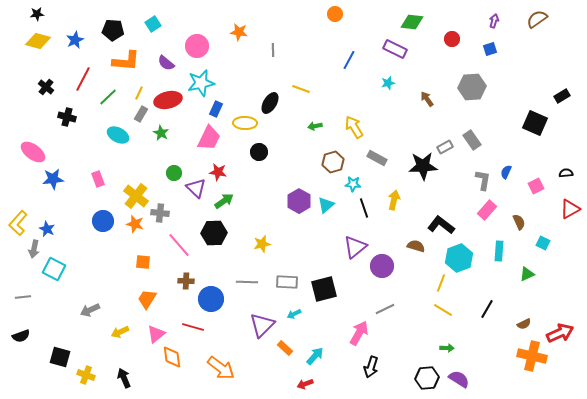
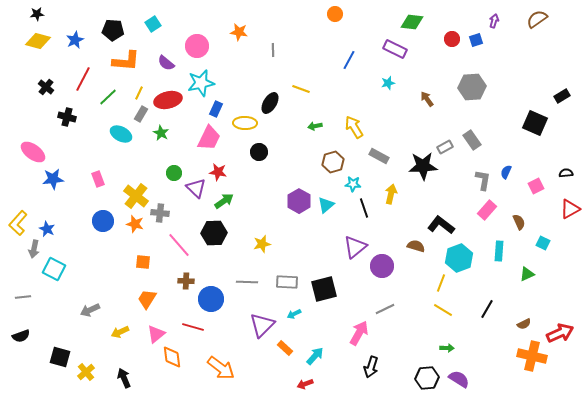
blue square at (490, 49): moved 14 px left, 9 px up
cyan ellipse at (118, 135): moved 3 px right, 1 px up
gray rectangle at (377, 158): moved 2 px right, 2 px up
yellow arrow at (394, 200): moved 3 px left, 6 px up
yellow cross at (86, 375): moved 3 px up; rotated 30 degrees clockwise
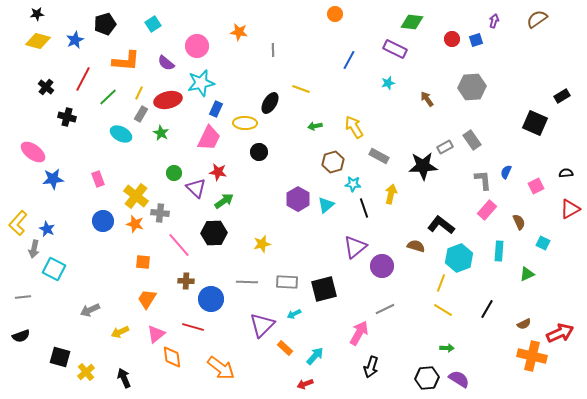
black pentagon at (113, 30): moved 8 px left, 6 px up; rotated 20 degrees counterclockwise
gray L-shape at (483, 180): rotated 15 degrees counterclockwise
purple hexagon at (299, 201): moved 1 px left, 2 px up
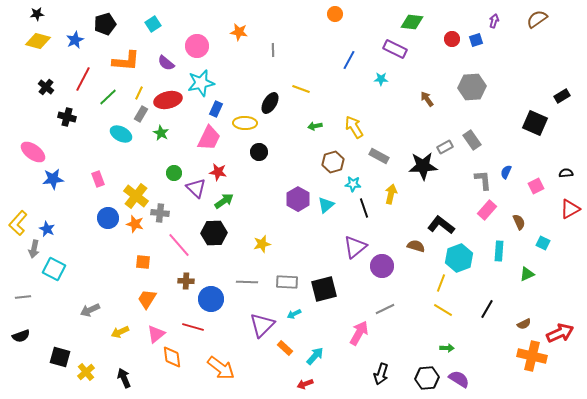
cyan star at (388, 83): moved 7 px left, 4 px up; rotated 16 degrees clockwise
blue circle at (103, 221): moved 5 px right, 3 px up
black arrow at (371, 367): moved 10 px right, 7 px down
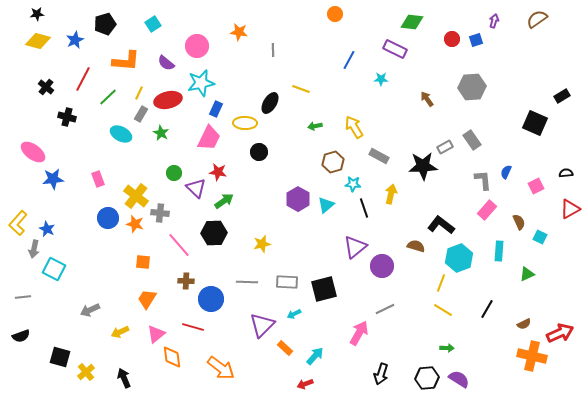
cyan square at (543, 243): moved 3 px left, 6 px up
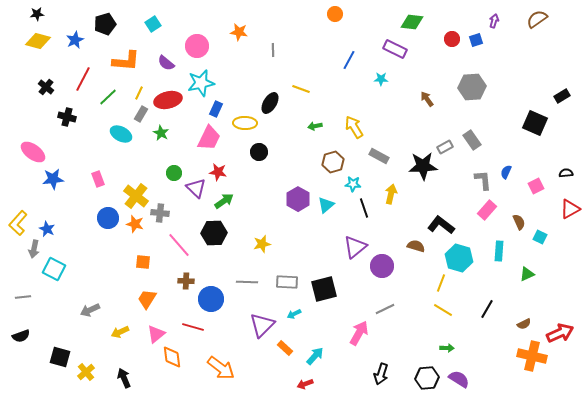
cyan hexagon at (459, 258): rotated 24 degrees counterclockwise
